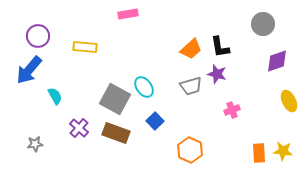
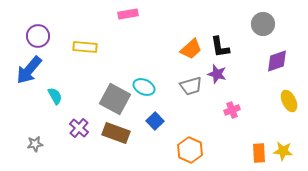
cyan ellipse: rotated 30 degrees counterclockwise
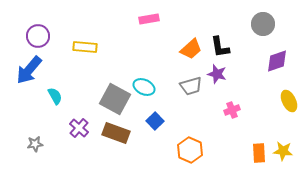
pink rectangle: moved 21 px right, 5 px down
